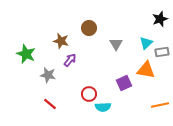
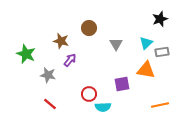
purple square: moved 2 px left, 1 px down; rotated 14 degrees clockwise
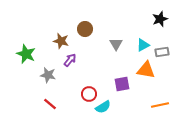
brown circle: moved 4 px left, 1 px down
cyan triangle: moved 3 px left, 2 px down; rotated 16 degrees clockwise
cyan semicircle: rotated 28 degrees counterclockwise
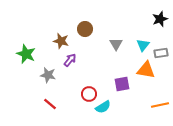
cyan triangle: rotated 24 degrees counterclockwise
gray rectangle: moved 1 px left, 1 px down
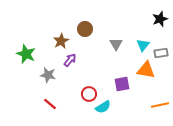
brown star: rotated 28 degrees clockwise
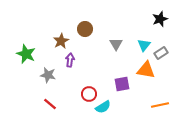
cyan triangle: moved 1 px right
gray rectangle: rotated 24 degrees counterclockwise
purple arrow: rotated 32 degrees counterclockwise
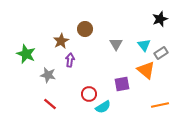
cyan triangle: rotated 16 degrees counterclockwise
orange triangle: rotated 30 degrees clockwise
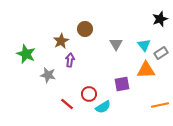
orange triangle: rotated 42 degrees counterclockwise
red line: moved 17 px right
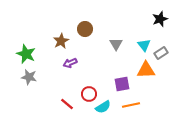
purple arrow: moved 3 px down; rotated 120 degrees counterclockwise
gray star: moved 19 px left, 2 px down
orange line: moved 29 px left
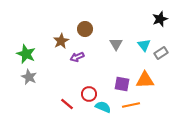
purple arrow: moved 7 px right, 6 px up
orange triangle: moved 1 px left, 10 px down
gray star: rotated 14 degrees clockwise
purple square: rotated 21 degrees clockwise
cyan semicircle: rotated 126 degrees counterclockwise
